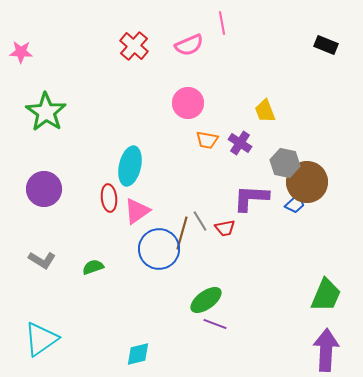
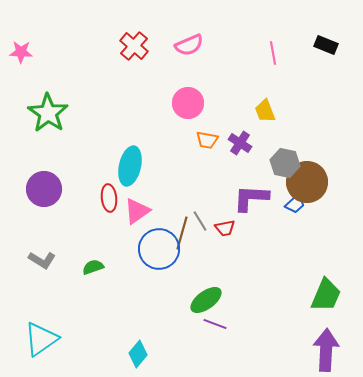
pink line: moved 51 px right, 30 px down
green star: moved 2 px right, 1 px down
cyan diamond: rotated 36 degrees counterclockwise
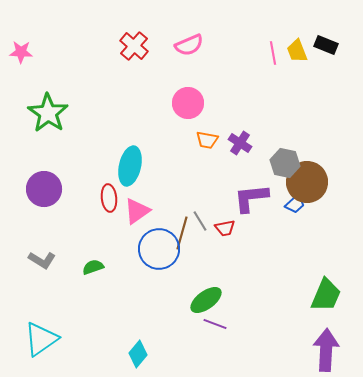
yellow trapezoid: moved 32 px right, 60 px up
purple L-shape: rotated 9 degrees counterclockwise
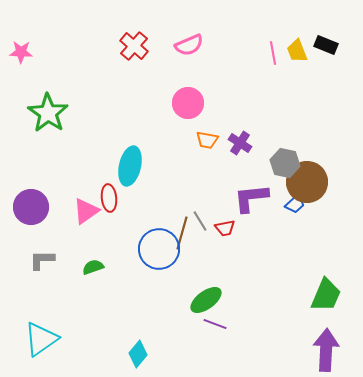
purple circle: moved 13 px left, 18 px down
pink triangle: moved 51 px left
gray L-shape: rotated 148 degrees clockwise
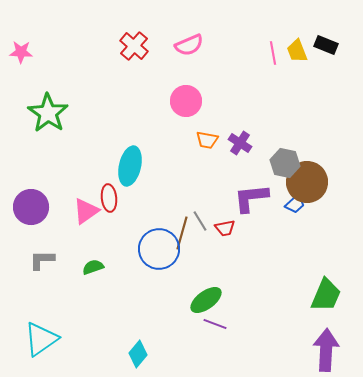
pink circle: moved 2 px left, 2 px up
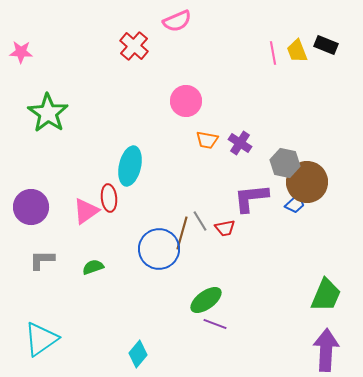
pink semicircle: moved 12 px left, 24 px up
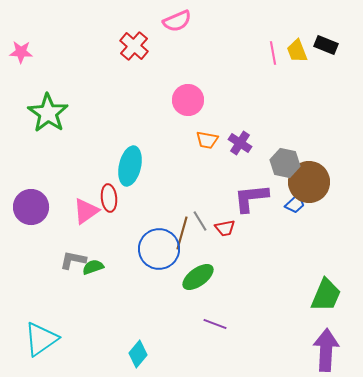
pink circle: moved 2 px right, 1 px up
brown circle: moved 2 px right
gray L-shape: moved 31 px right; rotated 12 degrees clockwise
green ellipse: moved 8 px left, 23 px up
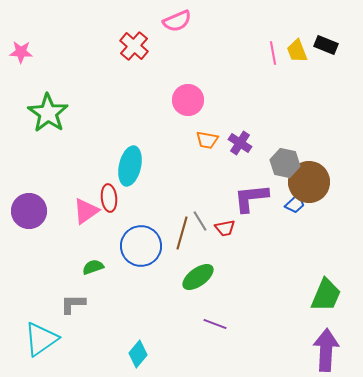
purple circle: moved 2 px left, 4 px down
blue circle: moved 18 px left, 3 px up
gray L-shape: moved 44 px down; rotated 12 degrees counterclockwise
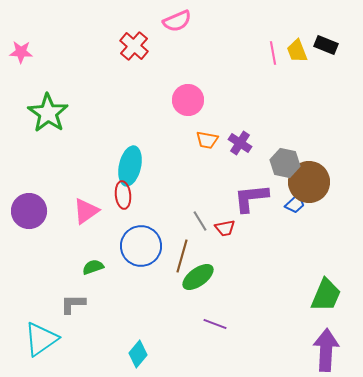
red ellipse: moved 14 px right, 3 px up
brown line: moved 23 px down
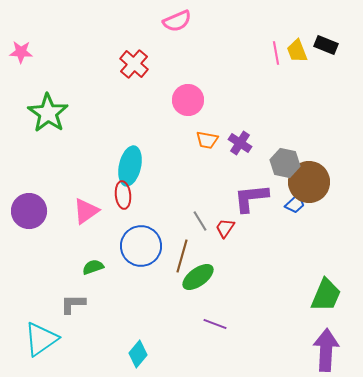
red cross: moved 18 px down
pink line: moved 3 px right
red trapezoid: rotated 135 degrees clockwise
